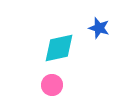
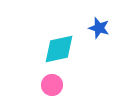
cyan diamond: moved 1 px down
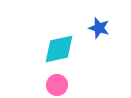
pink circle: moved 5 px right
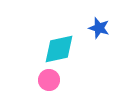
pink circle: moved 8 px left, 5 px up
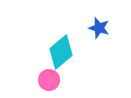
cyan diamond: moved 2 px right, 3 px down; rotated 28 degrees counterclockwise
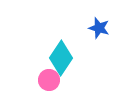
cyan diamond: moved 6 px down; rotated 16 degrees counterclockwise
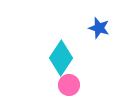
pink circle: moved 20 px right, 5 px down
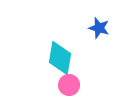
cyan diamond: moved 1 px left; rotated 24 degrees counterclockwise
